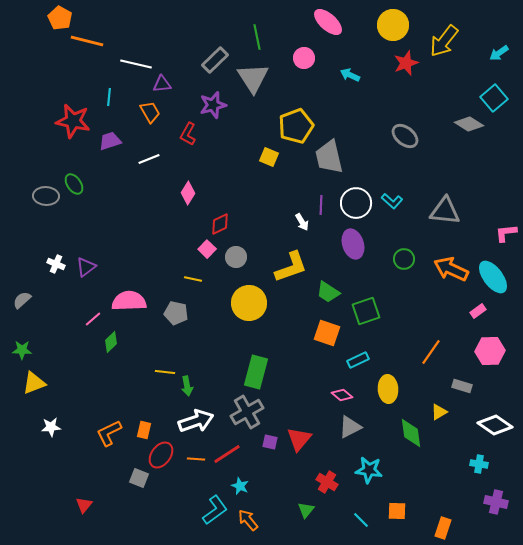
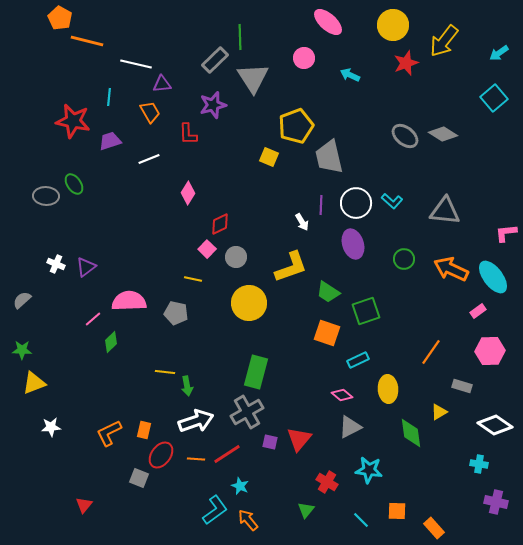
green line at (257, 37): moved 17 px left; rotated 10 degrees clockwise
gray diamond at (469, 124): moved 26 px left, 10 px down
red L-shape at (188, 134): rotated 30 degrees counterclockwise
orange rectangle at (443, 528): moved 9 px left; rotated 60 degrees counterclockwise
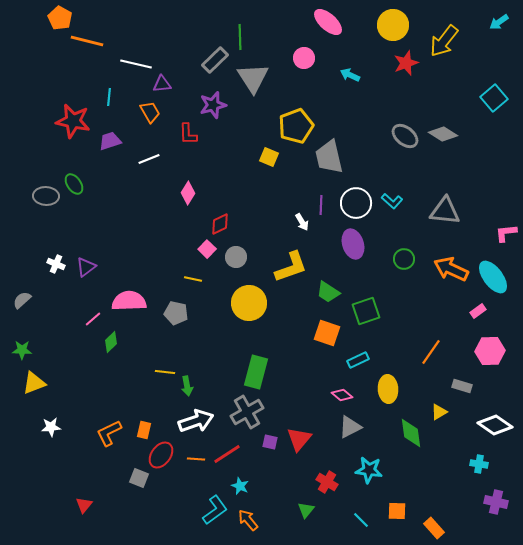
cyan arrow at (499, 53): moved 31 px up
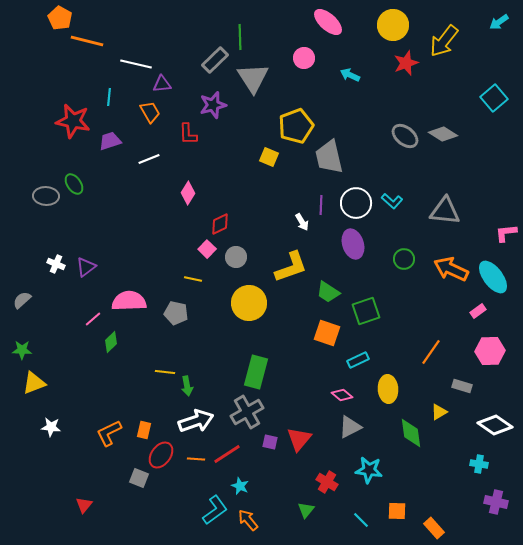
white star at (51, 427): rotated 12 degrees clockwise
